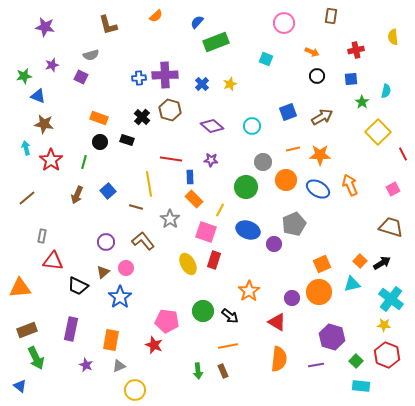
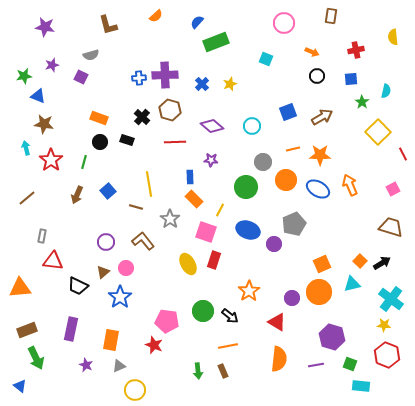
red line at (171, 159): moved 4 px right, 17 px up; rotated 10 degrees counterclockwise
green square at (356, 361): moved 6 px left, 3 px down; rotated 24 degrees counterclockwise
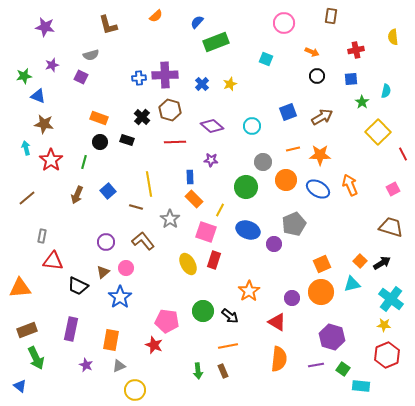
orange circle at (319, 292): moved 2 px right
red hexagon at (387, 355): rotated 15 degrees clockwise
green square at (350, 364): moved 7 px left, 5 px down; rotated 16 degrees clockwise
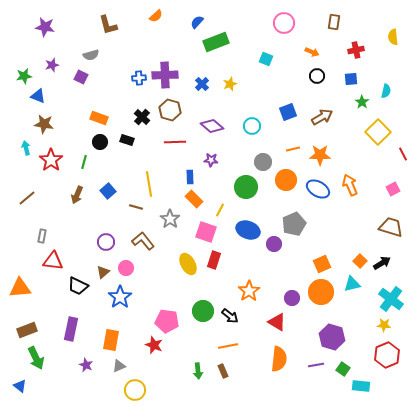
brown rectangle at (331, 16): moved 3 px right, 6 px down
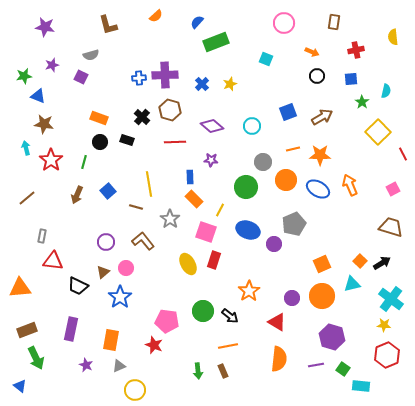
orange circle at (321, 292): moved 1 px right, 4 px down
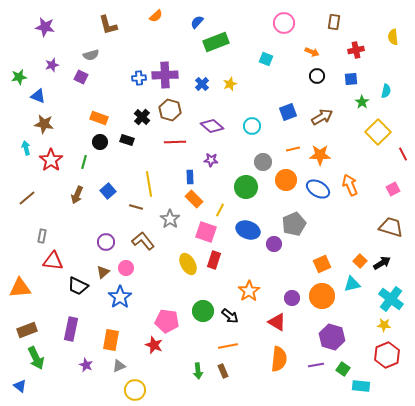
green star at (24, 76): moved 5 px left, 1 px down
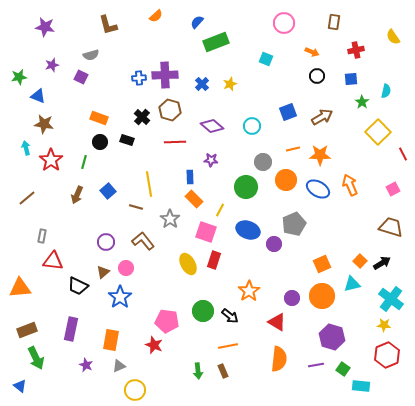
yellow semicircle at (393, 37): rotated 28 degrees counterclockwise
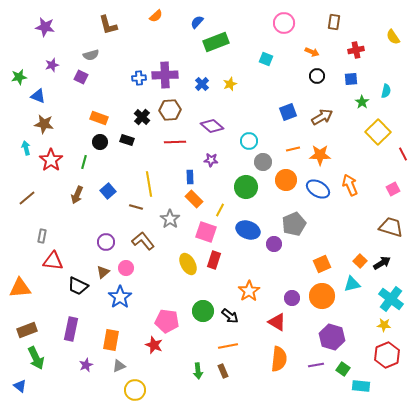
brown hexagon at (170, 110): rotated 20 degrees counterclockwise
cyan circle at (252, 126): moved 3 px left, 15 px down
purple star at (86, 365): rotated 24 degrees clockwise
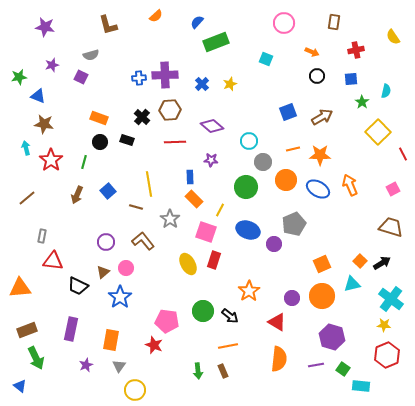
gray triangle at (119, 366): rotated 32 degrees counterclockwise
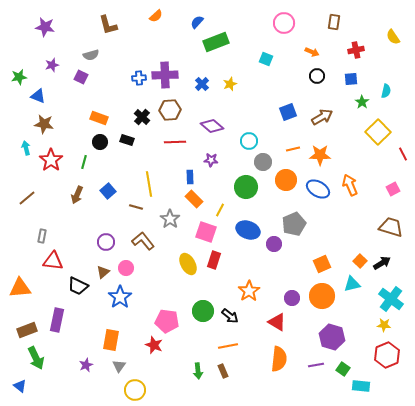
purple rectangle at (71, 329): moved 14 px left, 9 px up
